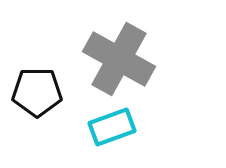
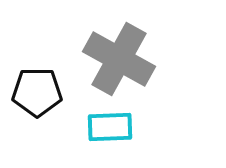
cyan rectangle: moved 2 px left; rotated 18 degrees clockwise
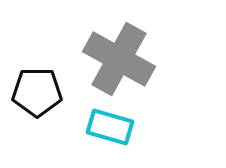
cyan rectangle: rotated 18 degrees clockwise
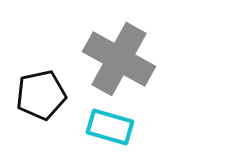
black pentagon: moved 4 px right, 3 px down; rotated 12 degrees counterclockwise
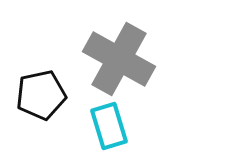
cyan rectangle: moved 1 px left, 1 px up; rotated 57 degrees clockwise
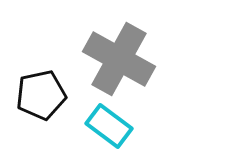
cyan rectangle: rotated 36 degrees counterclockwise
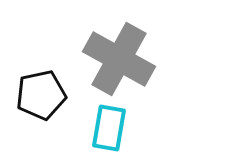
cyan rectangle: moved 2 px down; rotated 63 degrees clockwise
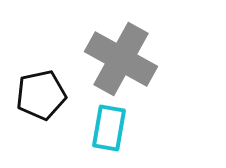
gray cross: moved 2 px right
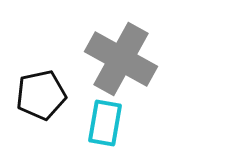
cyan rectangle: moved 4 px left, 5 px up
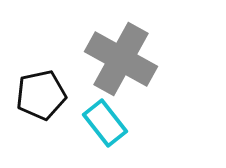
cyan rectangle: rotated 48 degrees counterclockwise
